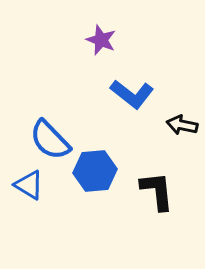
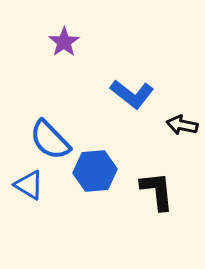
purple star: moved 37 px left, 2 px down; rotated 16 degrees clockwise
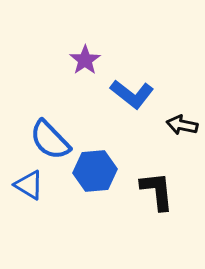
purple star: moved 21 px right, 18 px down
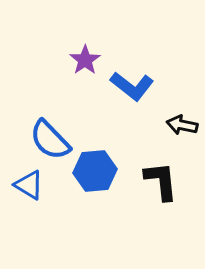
blue L-shape: moved 8 px up
black L-shape: moved 4 px right, 10 px up
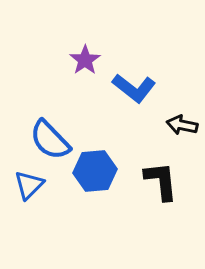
blue L-shape: moved 2 px right, 2 px down
blue triangle: rotated 44 degrees clockwise
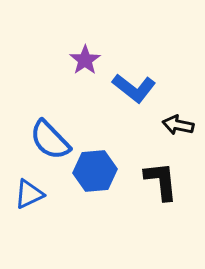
black arrow: moved 4 px left
blue triangle: moved 9 px down; rotated 20 degrees clockwise
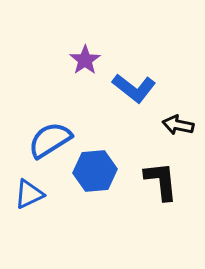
blue semicircle: rotated 102 degrees clockwise
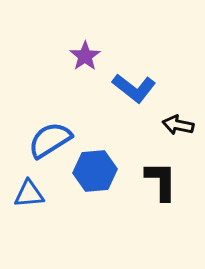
purple star: moved 4 px up
black L-shape: rotated 6 degrees clockwise
blue triangle: rotated 20 degrees clockwise
